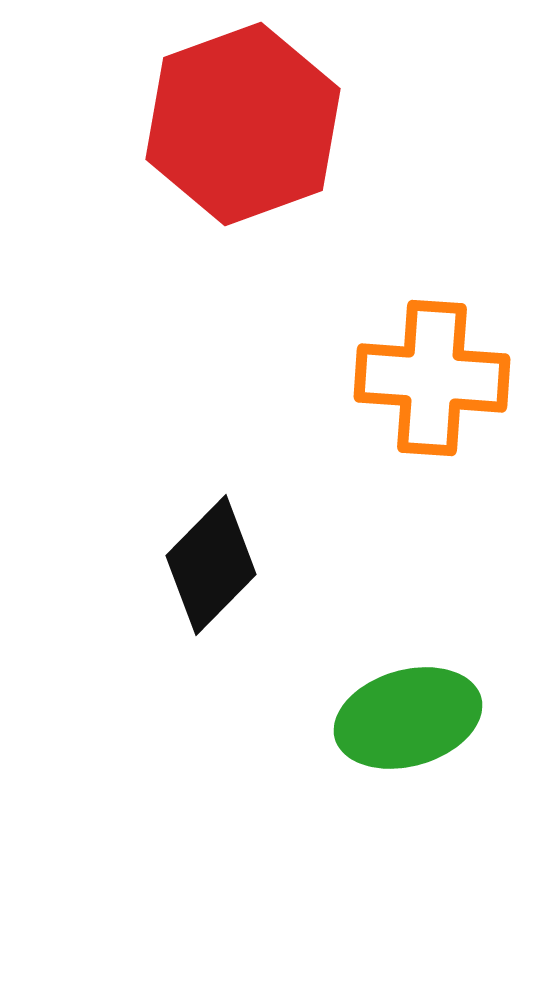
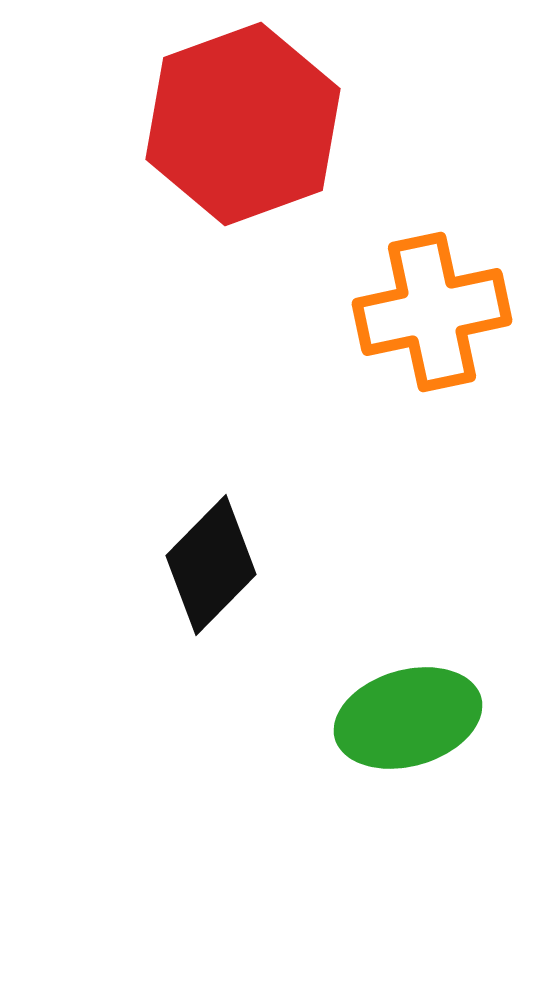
orange cross: moved 66 px up; rotated 16 degrees counterclockwise
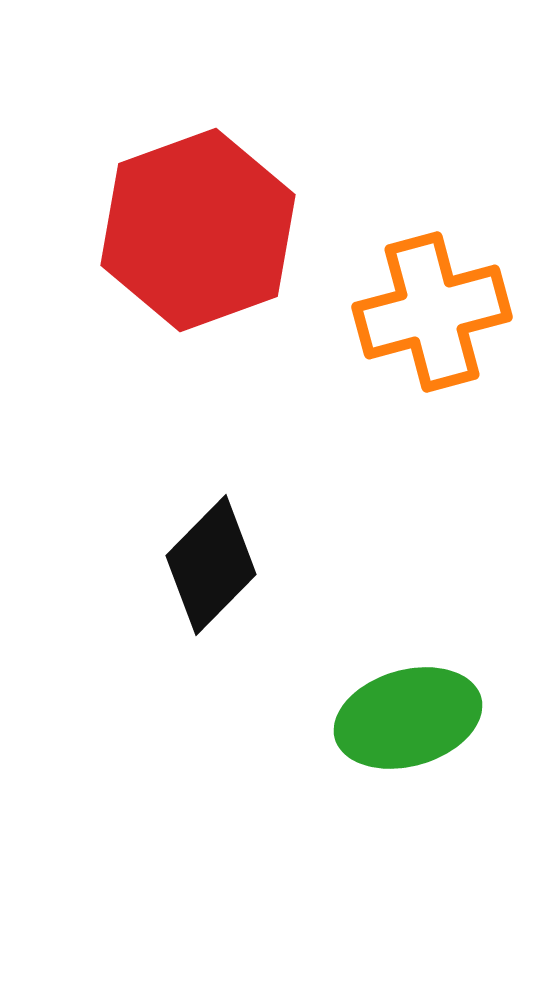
red hexagon: moved 45 px left, 106 px down
orange cross: rotated 3 degrees counterclockwise
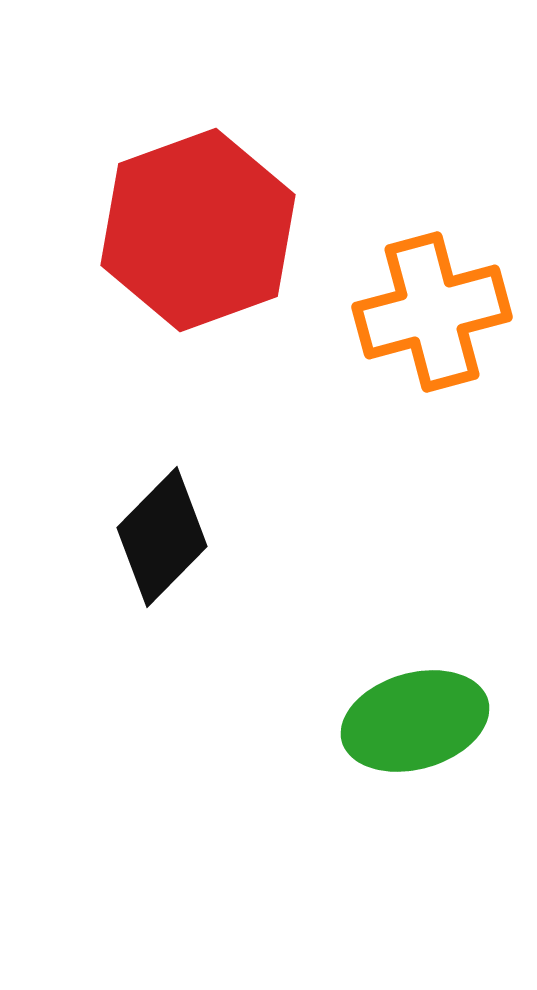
black diamond: moved 49 px left, 28 px up
green ellipse: moved 7 px right, 3 px down
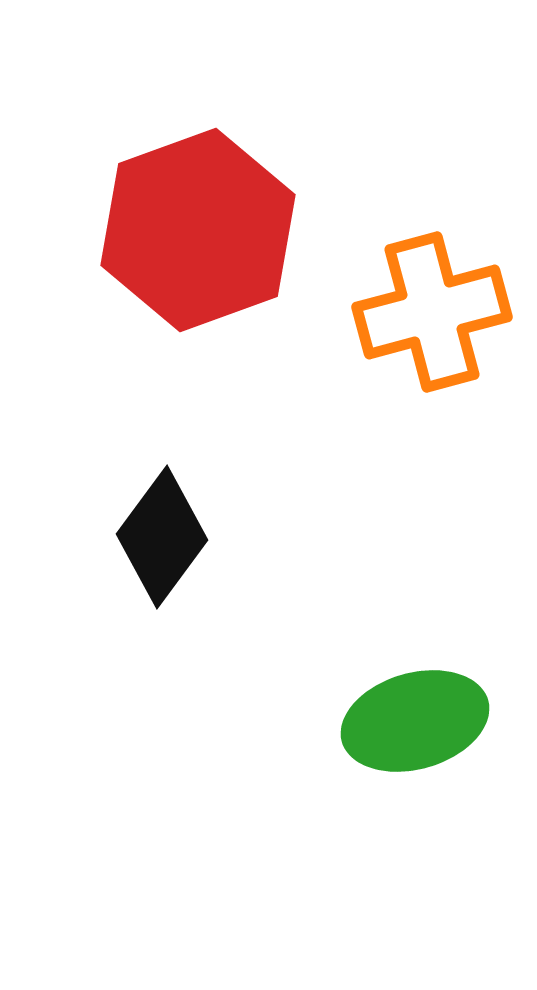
black diamond: rotated 8 degrees counterclockwise
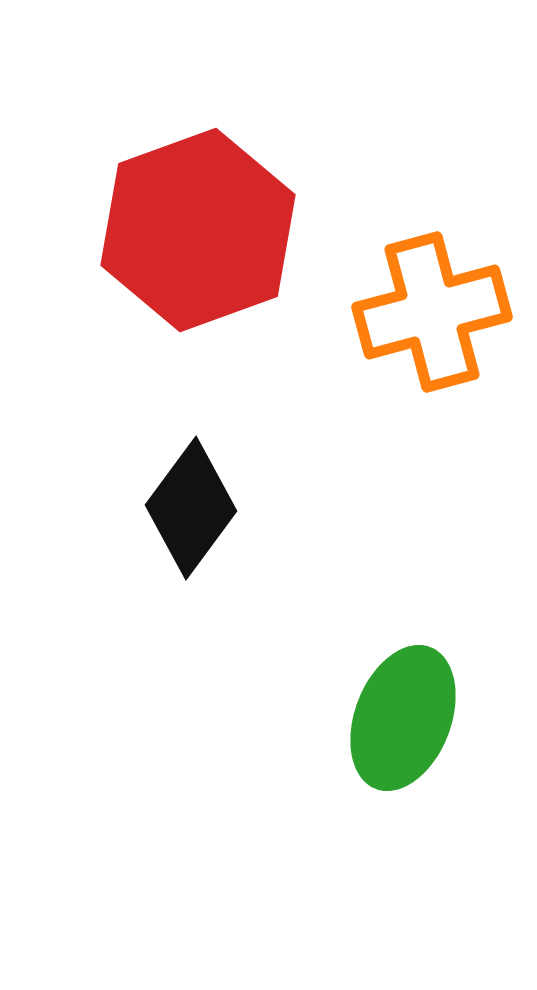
black diamond: moved 29 px right, 29 px up
green ellipse: moved 12 px left, 3 px up; rotated 53 degrees counterclockwise
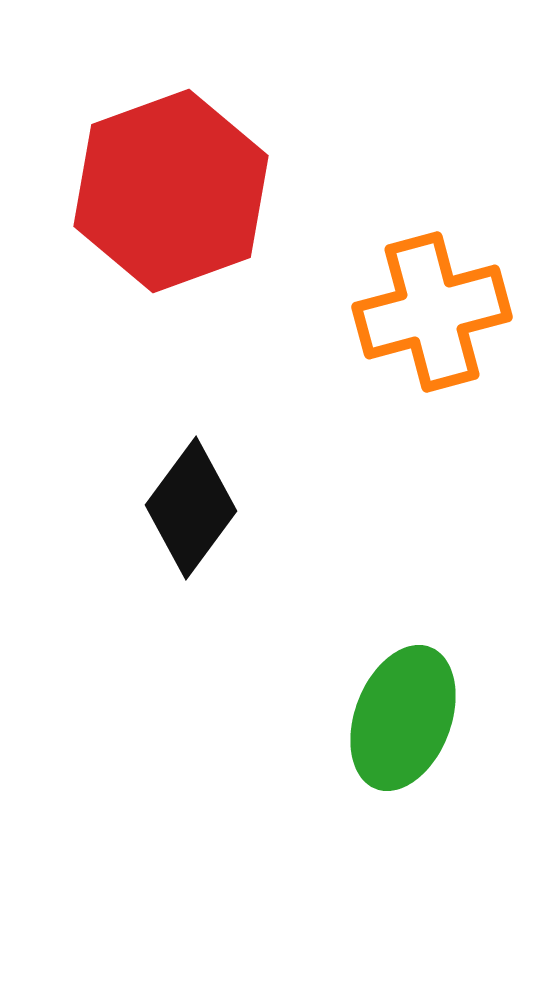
red hexagon: moved 27 px left, 39 px up
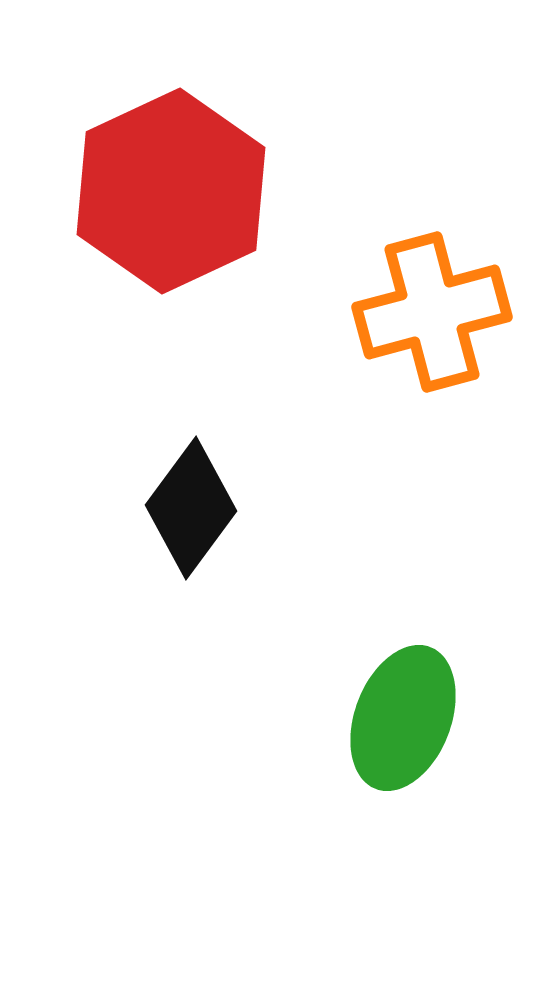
red hexagon: rotated 5 degrees counterclockwise
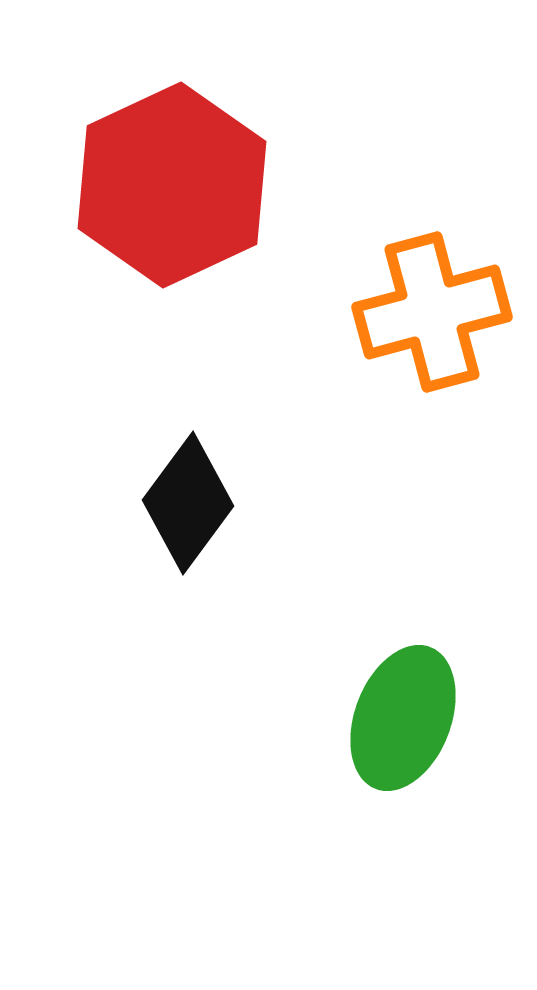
red hexagon: moved 1 px right, 6 px up
black diamond: moved 3 px left, 5 px up
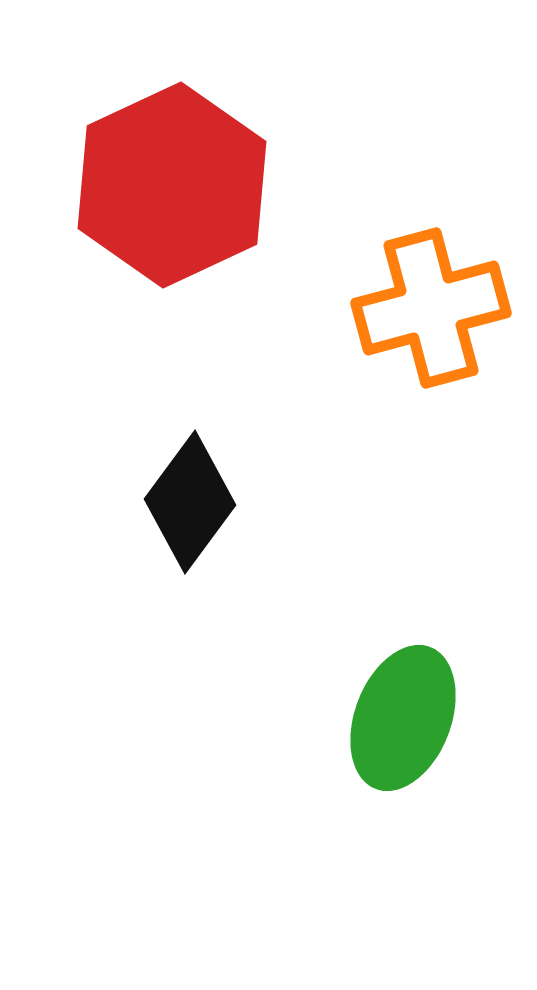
orange cross: moved 1 px left, 4 px up
black diamond: moved 2 px right, 1 px up
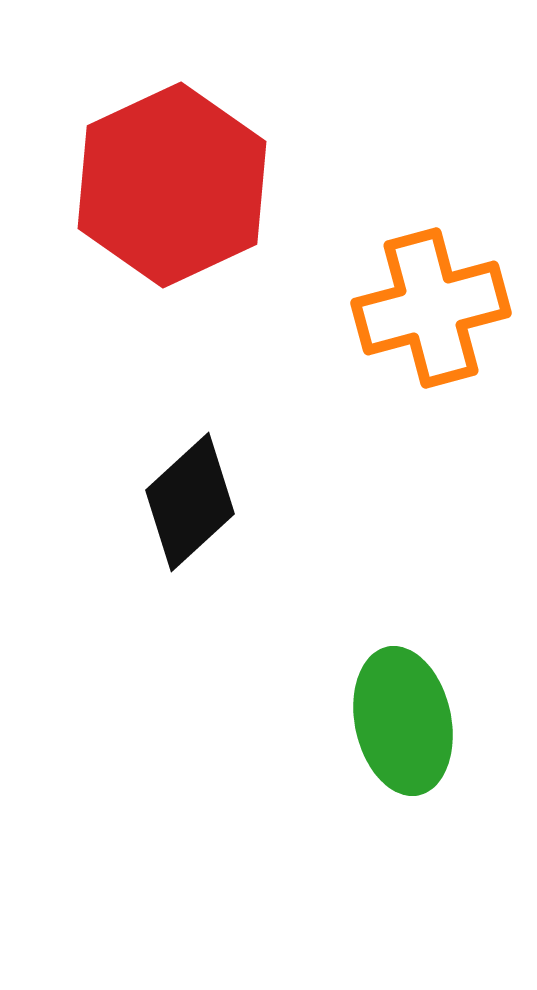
black diamond: rotated 11 degrees clockwise
green ellipse: moved 3 px down; rotated 33 degrees counterclockwise
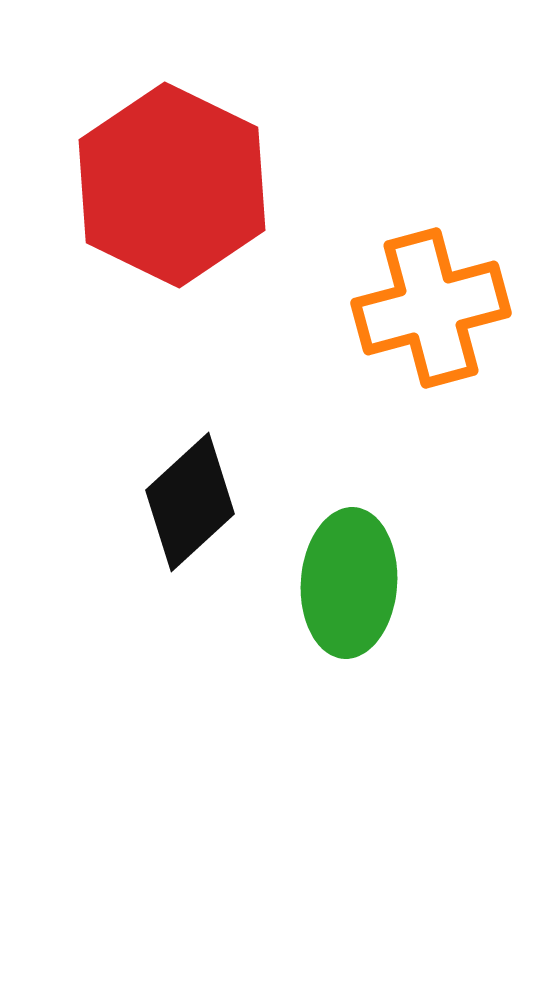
red hexagon: rotated 9 degrees counterclockwise
green ellipse: moved 54 px left, 138 px up; rotated 16 degrees clockwise
